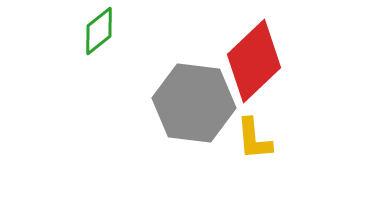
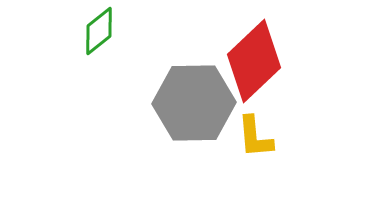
gray hexagon: rotated 8 degrees counterclockwise
yellow L-shape: moved 1 px right, 2 px up
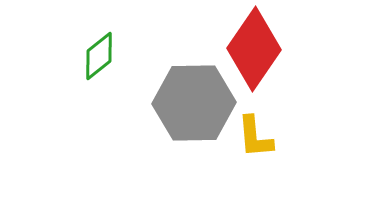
green diamond: moved 25 px down
red diamond: moved 12 px up; rotated 12 degrees counterclockwise
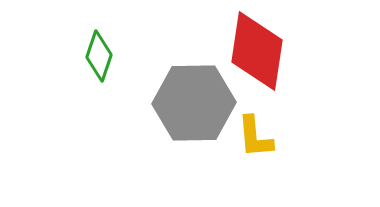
red diamond: moved 3 px right, 2 px down; rotated 26 degrees counterclockwise
green diamond: rotated 33 degrees counterclockwise
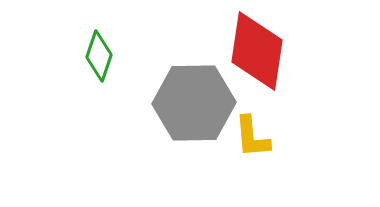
yellow L-shape: moved 3 px left
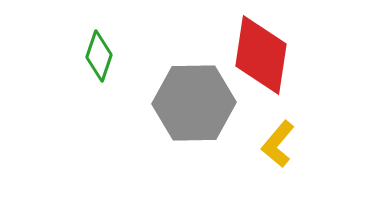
red diamond: moved 4 px right, 4 px down
yellow L-shape: moved 26 px right, 7 px down; rotated 45 degrees clockwise
